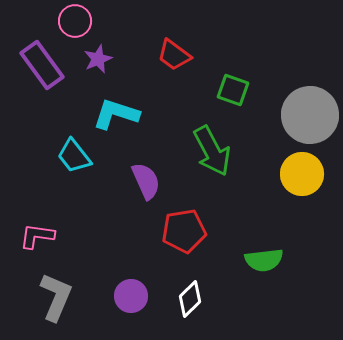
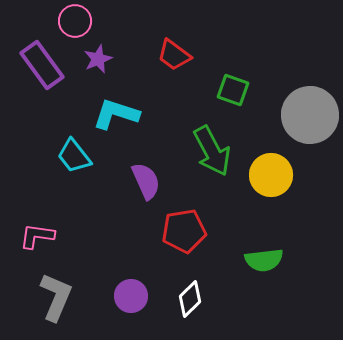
yellow circle: moved 31 px left, 1 px down
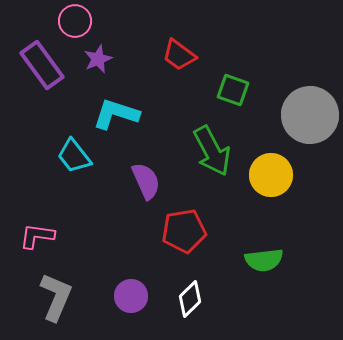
red trapezoid: moved 5 px right
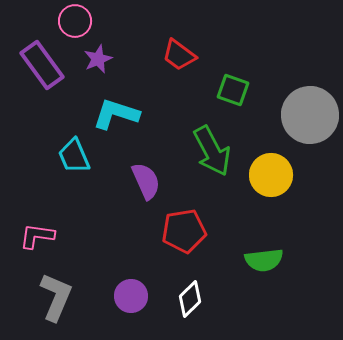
cyan trapezoid: rotated 15 degrees clockwise
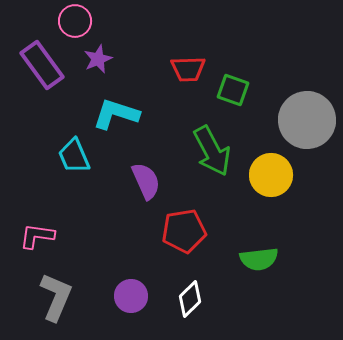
red trapezoid: moved 9 px right, 14 px down; rotated 39 degrees counterclockwise
gray circle: moved 3 px left, 5 px down
green semicircle: moved 5 px left, 1 px up
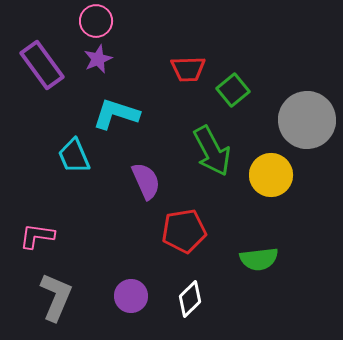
pink circle: moved 21 px right
green square: rotated 32 degrees clockwise
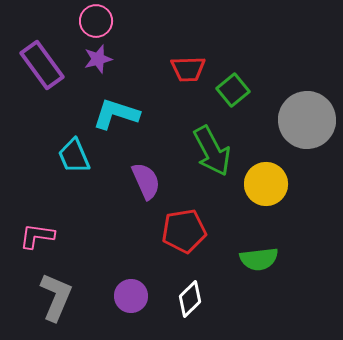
purple star: rotated 8 degrees clockwise
yellow circle: moved 5 px left, 9 px down
